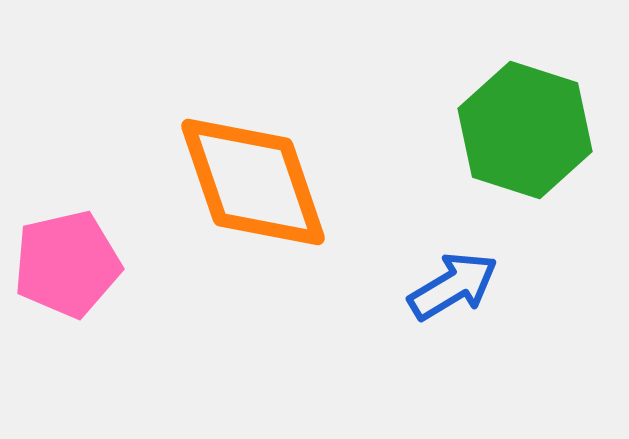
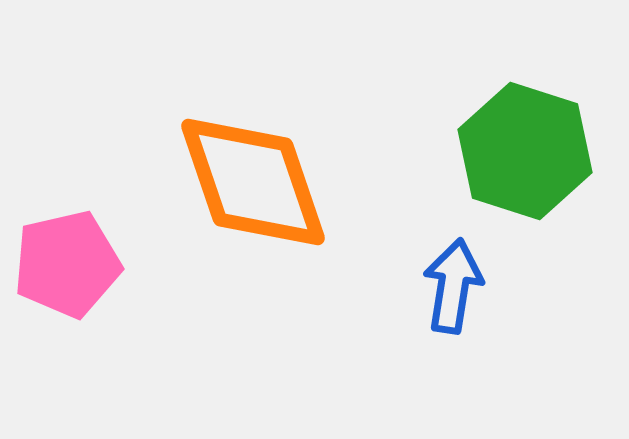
green hexagon: moved 21 px down
blue arrow: rotated 50 degrees counterclockwise
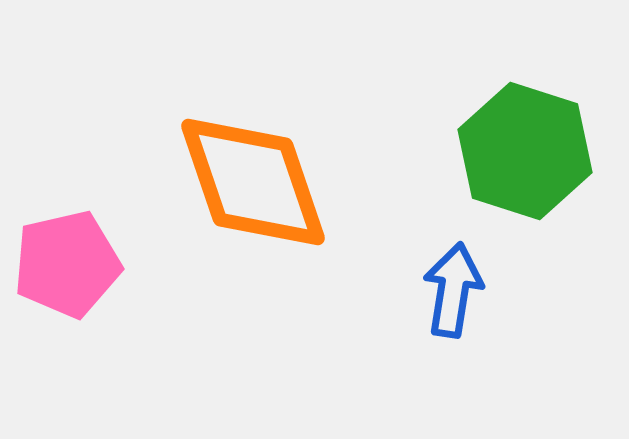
blue arrow: moved 4 px down
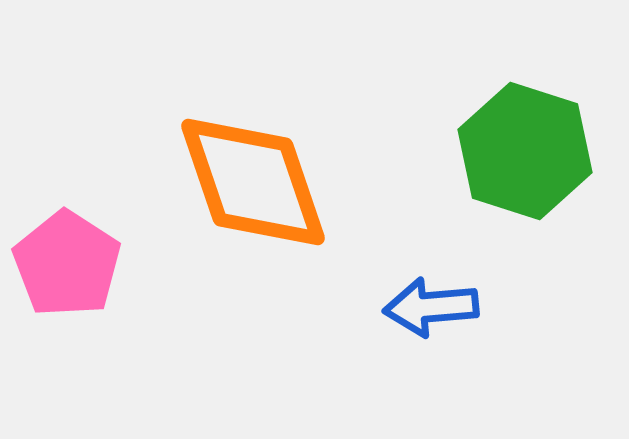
pink pentagon: rotated 26 degrees counterclockwise
blue arrow: moved 22 px left, 17 px down; rotated 104 degrees counterclockwise
